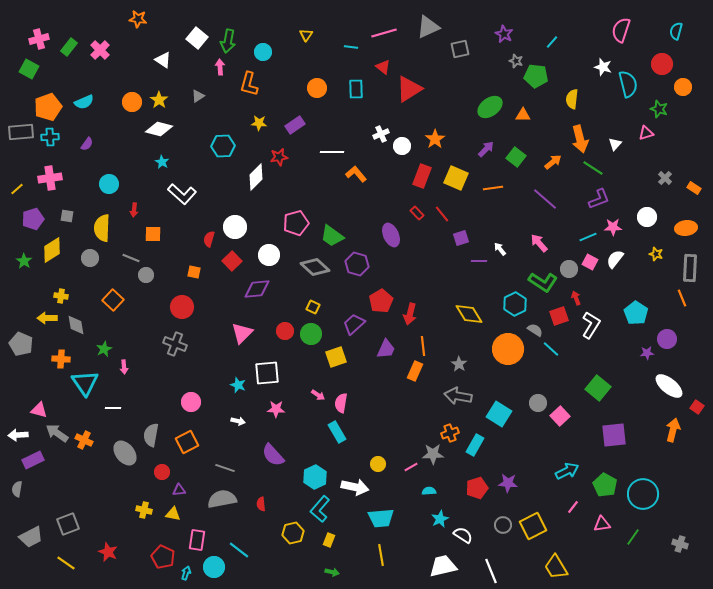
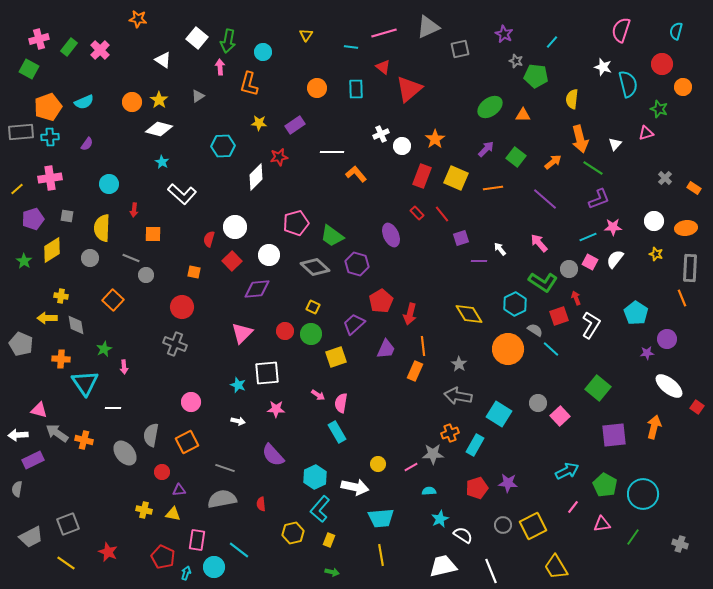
red triangle at (409, 89): rotated 8 degrees counterclockwise
white circle at (647, 217): moved 7 px right, 4 px down
orange arrow at (673, 430): moved 19 px left, 3 px up
orange cross at (84, 440): rotated 12 degrees counterclockwise
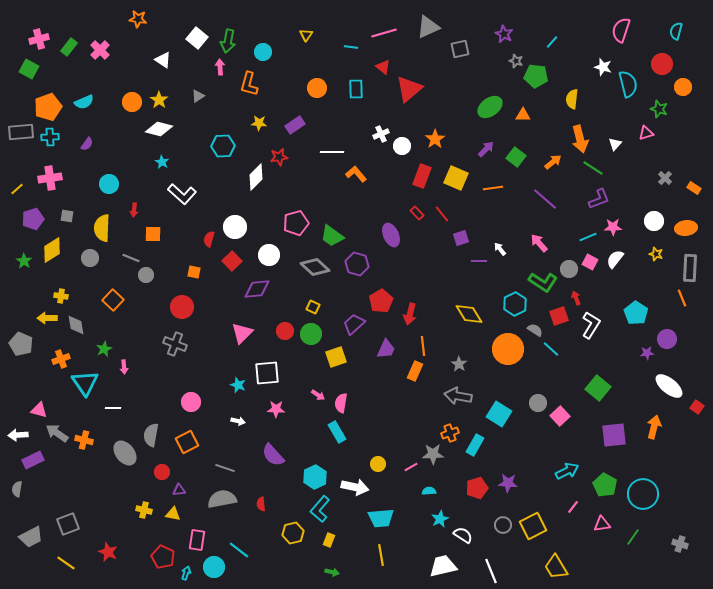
orange cross at (61, 359): rotated 24 degrees counterclockwise
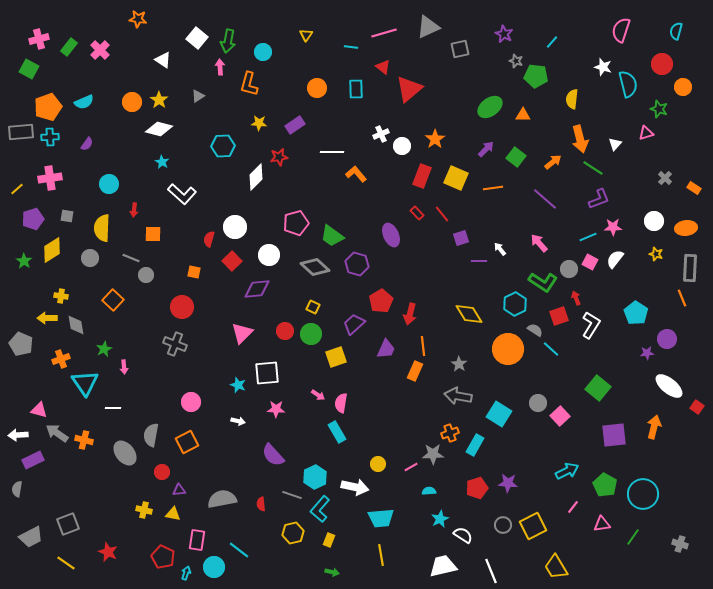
gray line at (225, 468): moved 67 px right, 27 px down
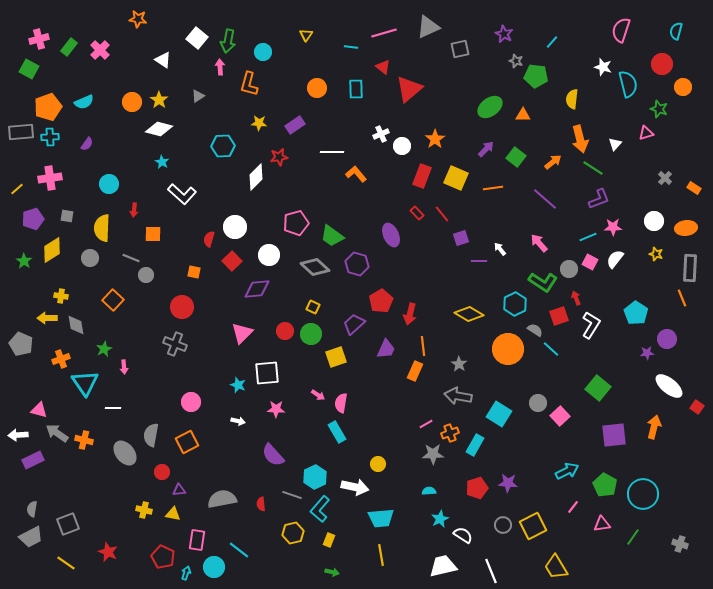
yellow diamond at (469, 314): rotated 28 degrees counterclockwise
pink line at (411, 467): moved 15 px right, 43 px up
gray semicircle at (17, 489): moved 15 px right, 20 px down
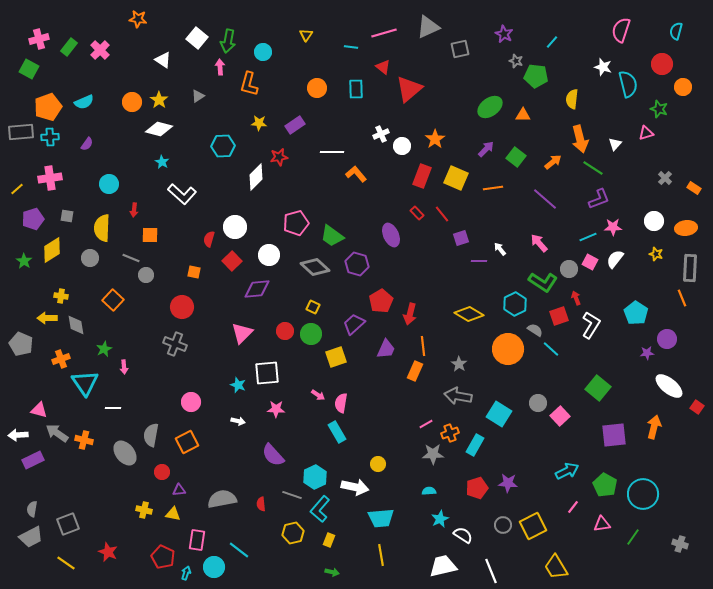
orange square at (153, 234): moved 3 px left, 1 px down
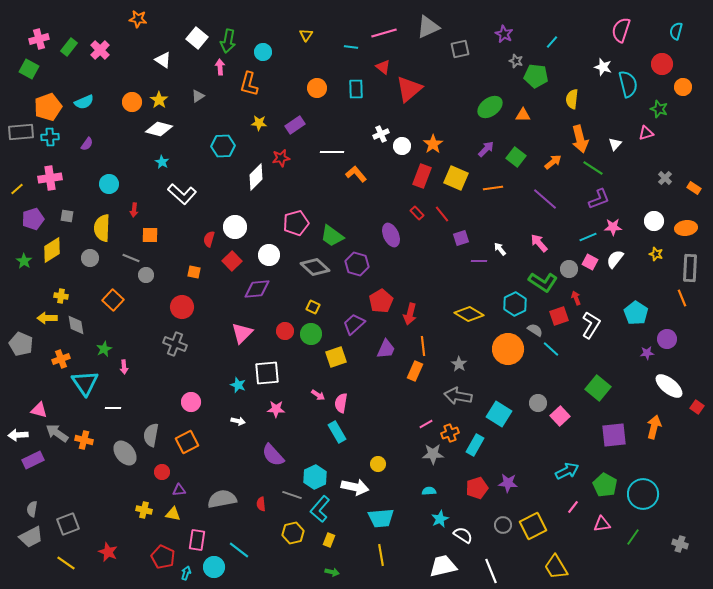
orange star at (435, 139): moved 2 px left, 5 px down
red star at (279, 157): moved 2 px right, 1 px down
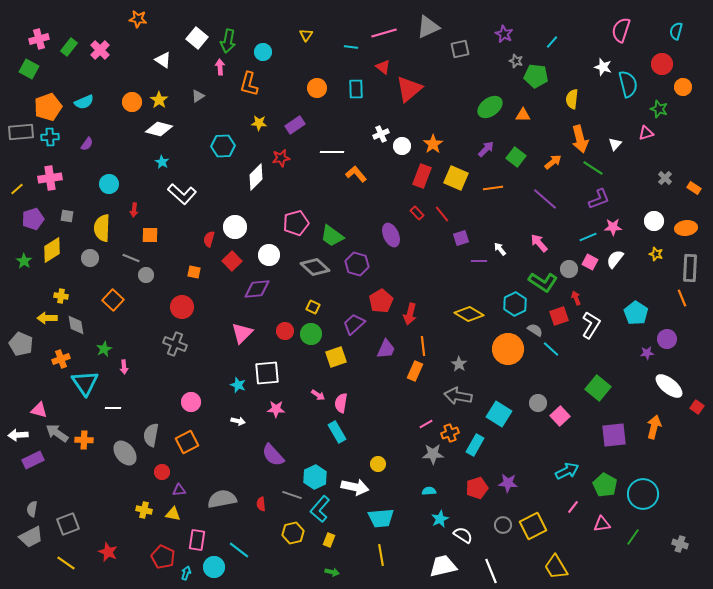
orange cross at (84, 440): rotated 12 degrees counterclockwise
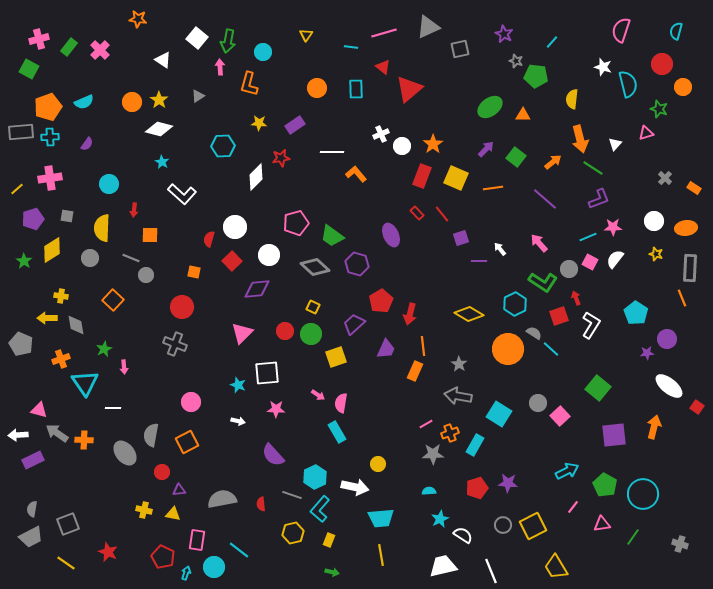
gray semicircle at (535, 330): moved 1 px left, 3 px down
